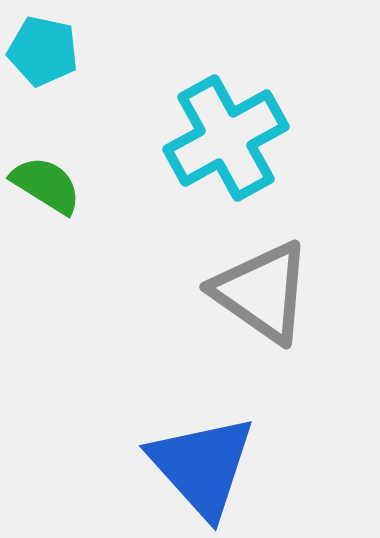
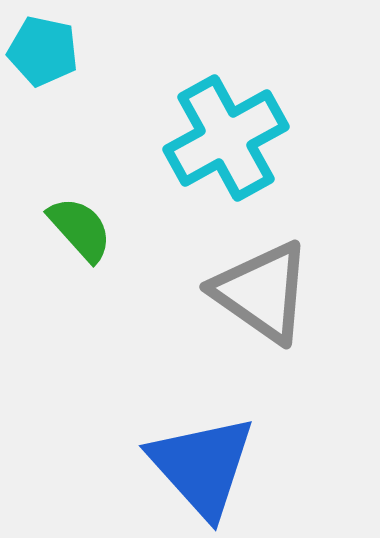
green semicircle: moved 34 px right, 44 px down; rotated 16 degrees clockwise
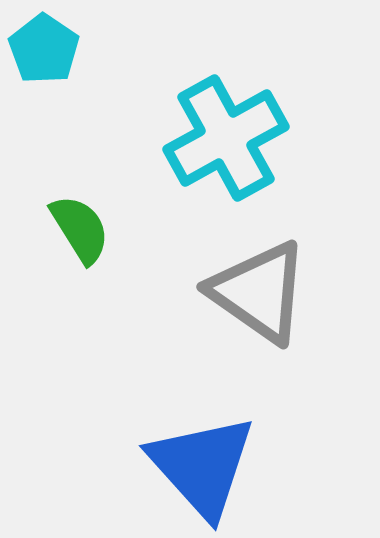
cyan pentagon: moved 1 px right, 2 px up; rotated 22 degrees clockwise
green semicircle: rotated 10 degrees clockwise
gray triangle: moved 3 px left
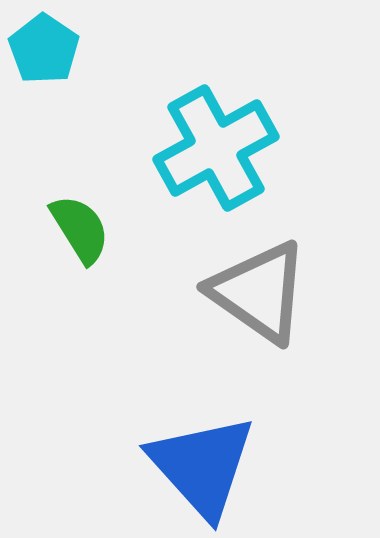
cyan cross: moved 10 px left, 10 px down
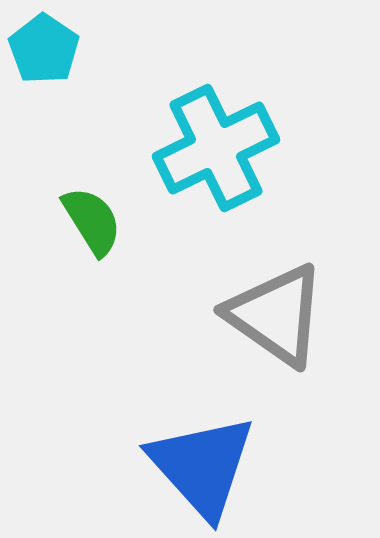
cyan cross: rotated 3 degrees clockwise
green semicircle: moved 12 px right, 8 px up
gray triangle: moved 17 px right, 23 px down
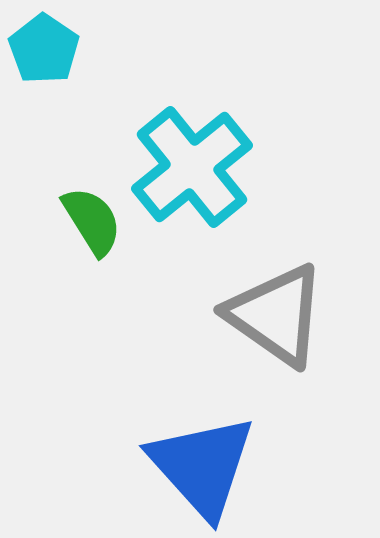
cyan cross: moved 24 px left, 19 px down; rotated 13 degrees counterclockwise
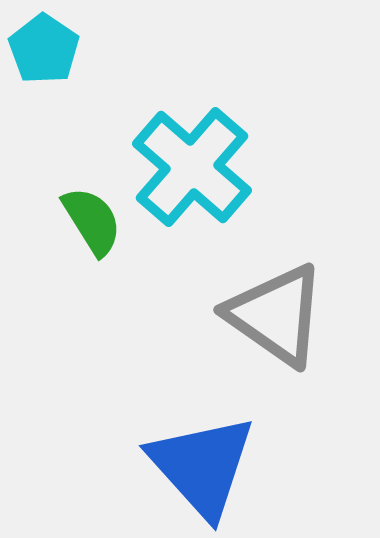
cyan cross: rotated 10 degrees counterclockwise
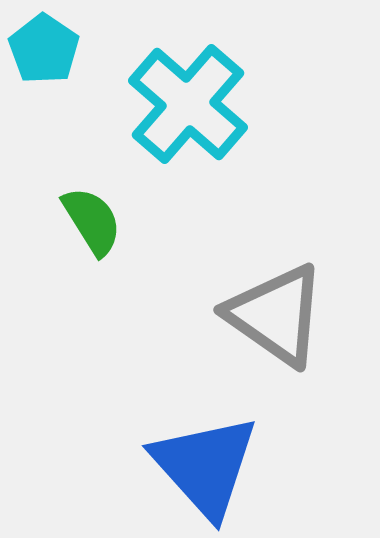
cyan cross: moved 4 px left, 63 px up
blue triangle: moved 3 px right
